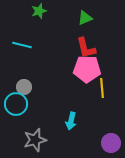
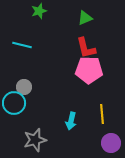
pink pentagon: moved 2 px right, 1 px down
yellow line: moved 26 px down
cyan circle: moved 2 px left, 1 px up
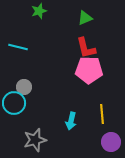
cyan line: moved 4 px left, 2 px down
purple circle: moved 1 px up
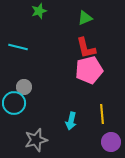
pink pentagon: rotated 16 degrees counterclockwise
gray star: moved 1 px right
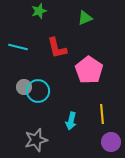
red L-shape: moved 29 px left
pink pentagon: rotated 24 degrees counterclockwise
cyan circle: moved 24 px right, 12 px up
